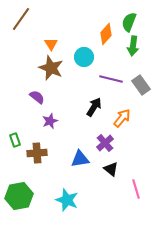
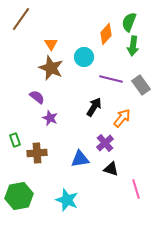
purple star: moved 3 px up; rotated 28 degrees counterclockwise
black triangle: rotated 21 degrees counterclockwise
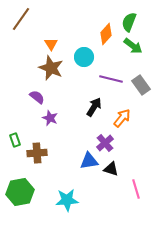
green arrow: rotated 60 degrees counterclockwise
blue triangle: moved 9 px right, 2 px down
green hexagon: moved 1 px right, 4 px up
cyan star: rotated 25 degrees counterclockwise
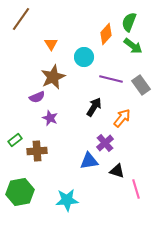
brown star: moved 2 px right, 9 px down; rotated 25 degrees clockwise
purple semicircle: rotated 119 degrees clockwise
green rectangle: rotated 72 degrees clockwise
brown cross: moved 2 px up
black triangle: moved 6 px right, 2 px down
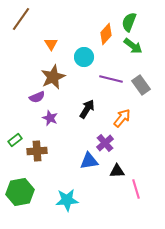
black arrow: moved 7 px left, 2 px down
black triangle: rotated 21 degrees counterclockwise
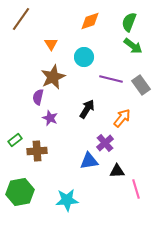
orange diamond: moved 16 px left, 13 px up; rotated 30 degrees clockwise
purple semicircle: moved 1 px right; rotated 126 degrees clockwise
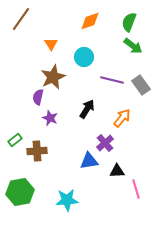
purple line: moved 1 px right, 1 px down
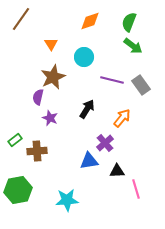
green hexagon: moved 2 px left, 2 px up
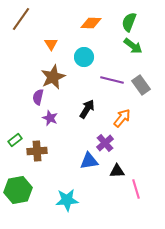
orange diamond: moved 1 px right, 2 px down; rotated 20 degrees clockwise
